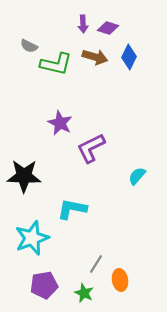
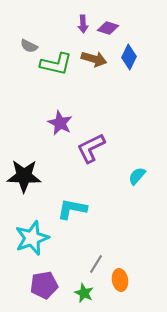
brown arrow: moved 1 px left, 2 px down
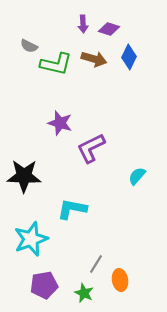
purple diamond: moved 1 px right, 1 px down
purple star: rotated 10 degrees counterclockwise
cyan star: moved 1 px left, 1 px down
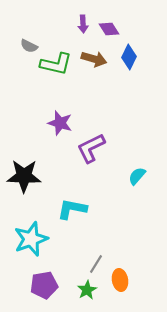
purple diamond: rotated 40 degrees clockwise
green star: moved 3 px right, 3 px up; rotated 18 degrees clockwise
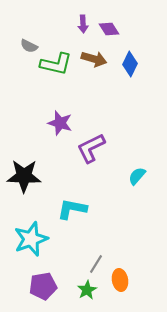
blue diamond: moved 1 px right, 7 px down
purple pentagon: moved 1 px left, 1 px down
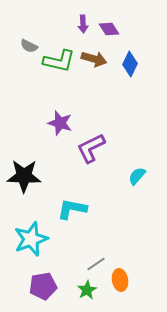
green L-shape: moved 3 px right, 3 px up
gray line: rotated 24 degrees clockwise
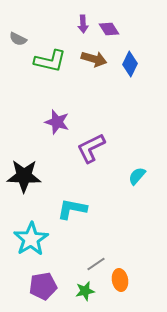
gray semicircle: moved 11 px left, 7 px up
green L-shape: moved 9 px left
purple star: moved 3 px left, 1 px up
cyan star: rotated 12 degrees counterclockwise
green star: moved 2 px left, 1 px down; rotated 18 degrees clockwise
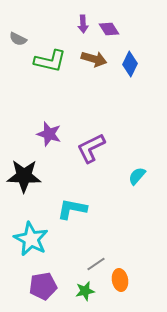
purple star: moved 8 px left, 12 px down
cyan star: rotated 12 degrees counterclockwise
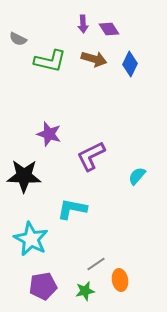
purple L-shape: moved 8 px down
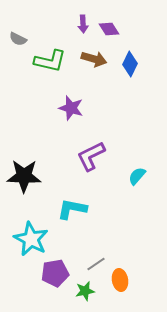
purple star: moved 22 px right, 26 px up
purple pentagon: moved 12 px right, 13 px up
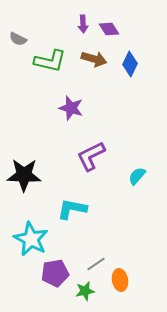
black star: moved 1 px up
